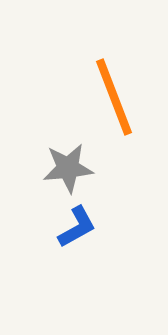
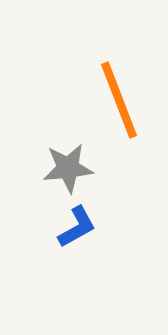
orange line: moved 5 px right, 3 px down
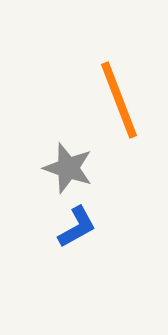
gray star: rotated 24 degrees clockwise
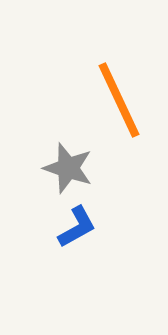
orange line: rotated 4 degrees counterclockwise
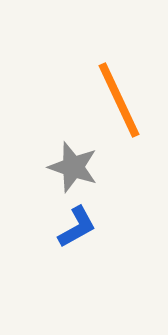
gray star: moved 5 px right, 1 px up
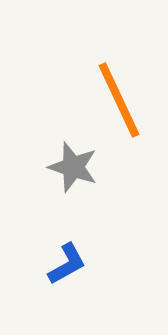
blue L-shape: moved 10 px left, 37 px down
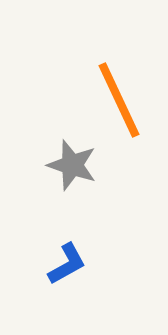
gray star: moved 1 px left, 2 px up
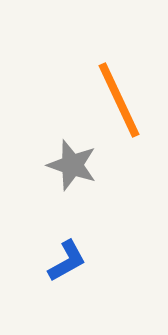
blue L-shape: moved 3 px up
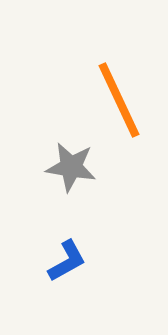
gray star: moved 1 px left, 2 px down; rotated 9 degrees counterclockwise
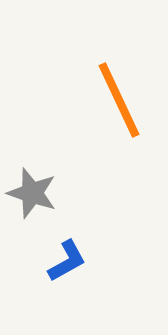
gray star: moved 39 px left, 26 px down; rotated 9 degrees clockwise
